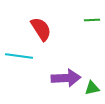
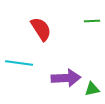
green line: moved 1 px down
cyan line: moved 7 px down
green triangle: moved 1 px down
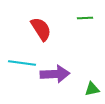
green line: moved 7 px left, 3 px up
cyan line: moved 3 px right
purple arrow: moved 11 px left, 4 px up
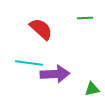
red semicircle: rotated 15 degrees counterclockwise
cyan line: moved 7 px right
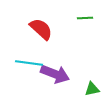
purple arrow: rotated 24 degrees clockwise
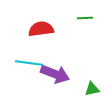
red semicircle: rotated 50 degrees counterclockwise
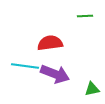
green line: moved 2 px up
red semicircle: moved 9 px right, 14 px down
cyan line: moved 4 px left, 3 px down
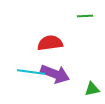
cyan line: moved 6 px right, 6 px down
